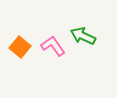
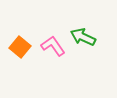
green arrow: moved 1 px down
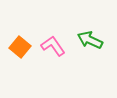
green arrow: moved 7 px right, 3 px down
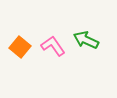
green arrow: moved 4 px left
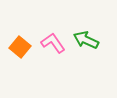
pink L-shape: moved 3 px up
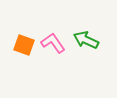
orange square: moved 4 px right, 2 px up; rotated 20 degrees counterclockwise
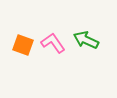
orange square: moved 1 px left
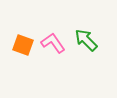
green arrow: rotated 20 degrees clockwise
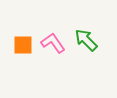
orange square: rotated 20 degrees counterclockwise
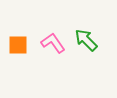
orange square: moved 5 px left
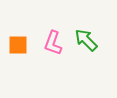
pink L-shape: rotated 125 degrees counterclockwise
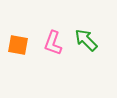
orange square: rotated 10 degrees clockwise
